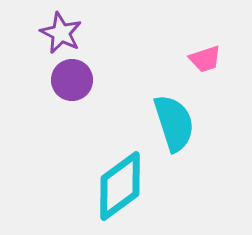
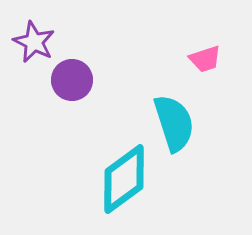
purple star: moved 27 px left, 9 px down
cyan diamond: moved 4 px right, 7 px up
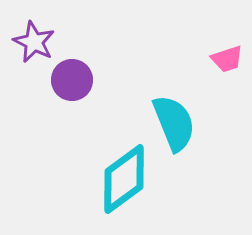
pink trapezoid: moved 22 px right
cyan semicircle: rotated 4 degrees counterclockwise
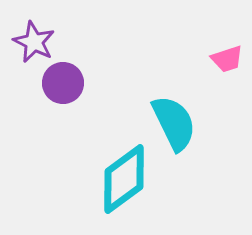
purple circle: moved 9 px left, 3 px down
cyan semicircle: rotated 4 degrees counterclockwise
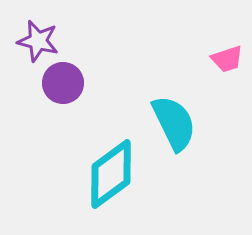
purple star: moved 4 px right, 1 px up; rotated 12 degrees counterclockwise
cyan diamond: moved 13 px left, 5 px up
